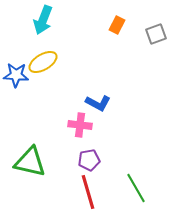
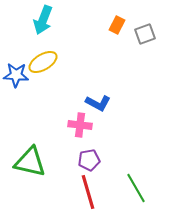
gray square: moved 11 px left
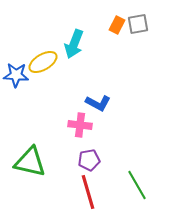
cyan arrow: moved 31 px right, 24 px down
gray square: moved 7 px left, 10 px up; rotated 10 degrees clockwise
green line: moved 1 px right, 3 px up
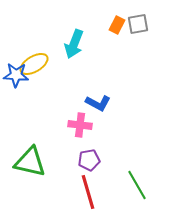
yellow ellipse: moved 9 px left, 2 px down
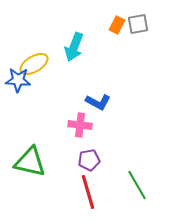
cyan arrow: moved 3 px down
blue star: moved 2 px right, 5 px down
blue L-shape: moved 1 px up
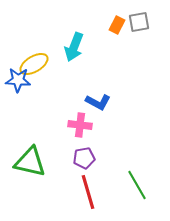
gray square: moved 1 px right, 2 px up
purple pentagon: moved 5 px left, 2 px up
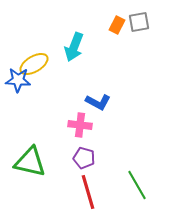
purple pentagon: rotated 25 degrees clockwise
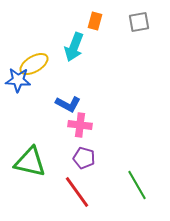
orange rectangle: moved 22 px left, 4 px up; rotated 12 degrees counterclockwise
blue L-shape: moved 30 px left, 2 px down
red line: moved 11 px left; rotated 20 degrees counterclockwise
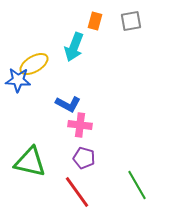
gray square: moved 8 px left, 1 px up
